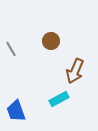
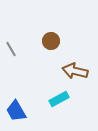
brown arrow: rotated 80 degrees clockwise
blue trapezoid: rotated 10 degrees counterclockwise
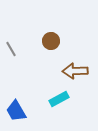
brown arrow: rotated 15 degrees counterclockwise
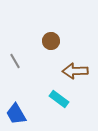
gray line: moved 4 px right, 12 px down
cyan rectangle: rotated 66 degrees clockwise
blue trapezoid: moved 3 px down
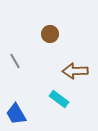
brown circle: moved 1 px left, 7 px up
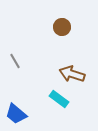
brown circle: moved 12 px right, 7 px up
brown arrow: moved 3 px left, 3 px down; rotated 20 degrees clockwise
blue trapezoid: rotated 20 degrees counterclockwise
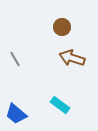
gray line: moved 2 px up
brown arrow: moved 16 px up
cyan rectangle: moved 1 px right, 6 px down
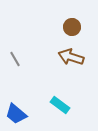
brown circle: moved 10 px right
brown arrow: moved 1 px left, 1 px up
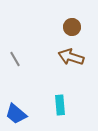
cyan rectangle: rotated 48 degrees clockwise
